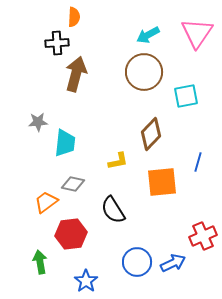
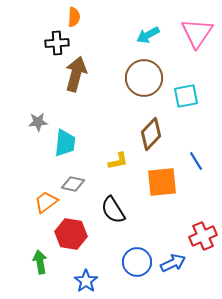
brown circle: moved 6 px down
blue line: moved 2 px left, 1 px up; rotated 48 degrees counterclockwise
red hexagon: rotated 16 degrees clockwise
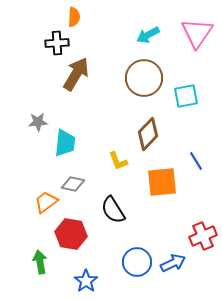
brown arrow: rotated 16 degrees clockwise
brown diamond: moved 3 px left
yellow L-shape: rotated 80 degrees clockwise
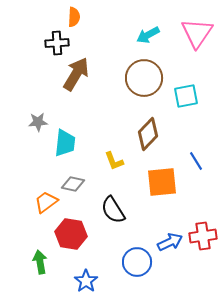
yellow L-shape: moved 4 px left
red cross: rotated 16 degrees clockwise
blue arrow: moved 3 px left, 21 px up
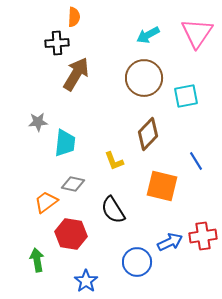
orange square: moved 4 px down; rotated 20 degrees clockwise
green arrow: moved 3 px left, 2 px up
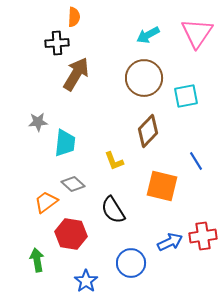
brown diamond: moved 3 px up
gray diamond: rotated 30 degrees clockwise
blue circle: moved 6 px left, 1 px down
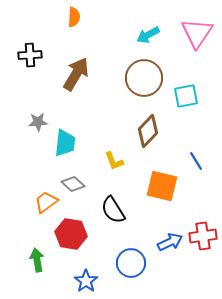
black cross: moved 27 px left, 12 px down
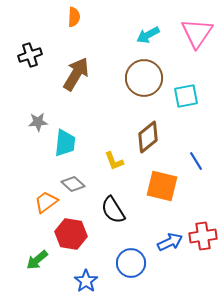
black cross: rotated 15 degrees counterclockwise
brown diamond: moved 6 px down; rotated 8 degrees clockwise
green arrow: rotated 120 degrees counterclockwise
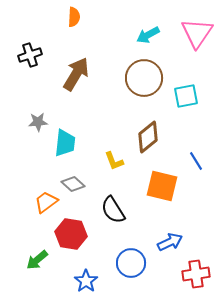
red cross: moved 7 px left, 38 px down
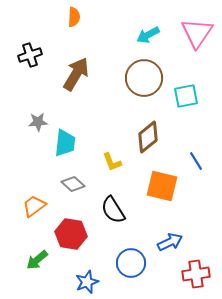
yellow L-shape: moved 2 px left, 1 px down
orange trapezoid: moved 12 px left, 4 px down
blue star: moved 1 px right, 1 px down; rotated 15 degrees clockwise
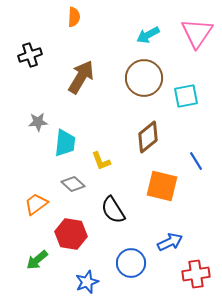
brown arrow: moved 5 px right, 3 px down
yellow L-shape: moved 11 px left, 1 px up
orange trapezoid: moved 2 px right, 2 px up
